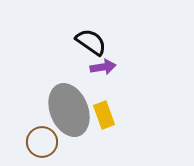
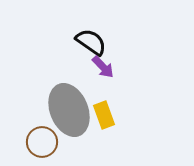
purple arrow: rotated 55 degrees clockwise
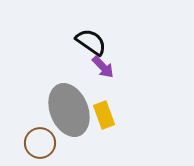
brown circle: moved 2 px left, 1 px down
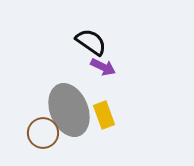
purple arrow: rotated 20 degrees counterclockwise
brown circle: moved 3 px right, 10 px up
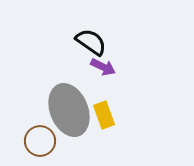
brown circle: moved 3 px left, 8 px down
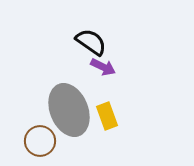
yellow rectangle: moved 3 px right, 1 px down
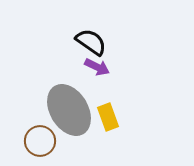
purple arrow: moved 6 px left
gray ellipse: rotated 9 degrees counterclockwise
yellow rectangle: moved 1 px right, 1 px down
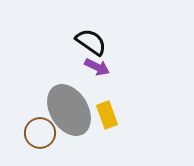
yellow rectangle: moved 1 px left, 2 px up
brown circle: moved 8 px up
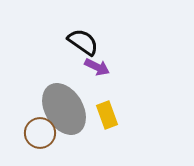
black semicircle: moved 8 px left
gray ellipse: moved 5 px left, 1 px up
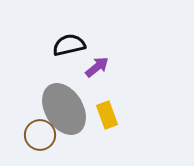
black semicircle: moved 14 px left, 3 px down; rotated 48 degrees counterclockwise
purple arrow: rotated 65 degrees counterclockwise
brown circle: moved 2 px down
